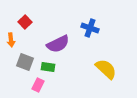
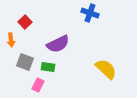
blue cross: moved 15 px up
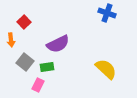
blue cross: moved 17 px right
red square: moved 1 px left
gray square: rotated 18 degrees clockwise
green rectangle: moved 1 px left; rotated 16 degrees counterclockwise
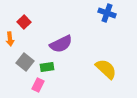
orange arrow: moved 1 px left, 1 px up
purple semicircle: moved 3 px right
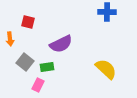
blue cross: moved 1 px up; rotated 18 degrees counterclockwise
red square: moved 4 px right; rotated 32 degrees counterclockwise
